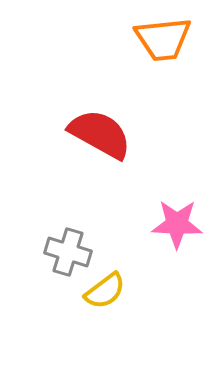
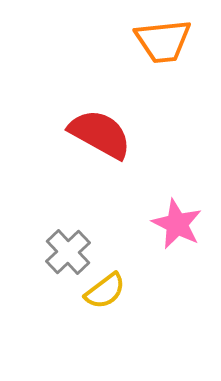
orange trapezoid: moved 2 px down
pink star: rotated 24 degrees clockwise
gray cross: rotated 30 degrees clockwise
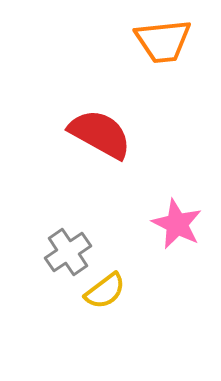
gray cross: rotated 9 degrees clockwise
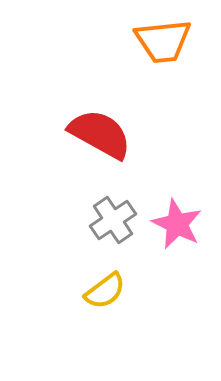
gray cross: moved 45 px right, 32 px up
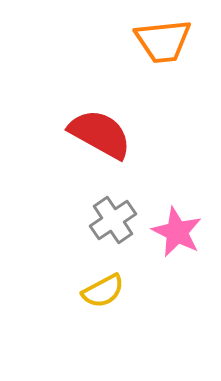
pink star: moved 8 px down
yellow semicircle: moved 2 px left; rotated 9 degrees clockwise
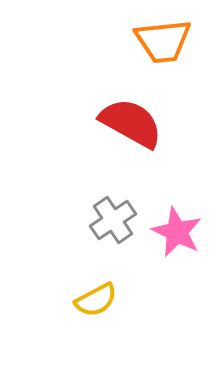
red semicircle: moved 31 px right, 11 px up
yellow semicircle: moved 7 px left, 9 px down
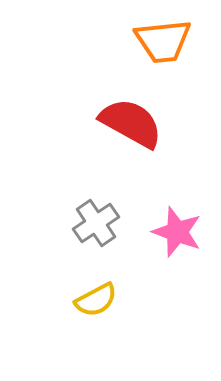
gray cross: moved 17 px left, 3 px down
pink star: rotated 6 degrees counterclockwise
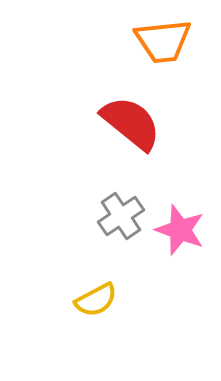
red semicircle: rotated 10 degrees clockwise
gray cross: moved 25 px right, 7 px up
pink star: moved 3 px right, 2 px up
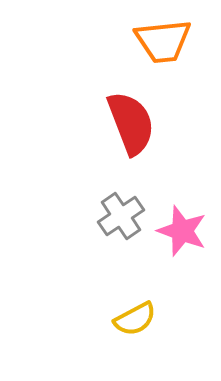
red semicircle: rotated 30 degrees clockwise
pink star: moved 2 px right, 1 px down
yellow semicircle: moved 39 px right, 19 px down
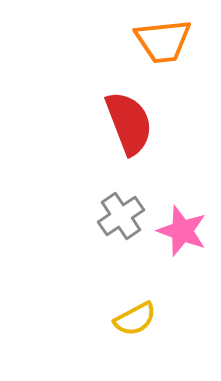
red semicircle: moved 2 px left
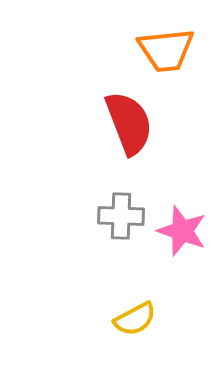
orange trapezoid: moved 3 px right, 9 px down
gray cross: rotated 36 degrees clockwise
